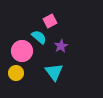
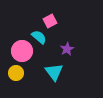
purple star: moved 6 px right, 3 px down
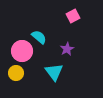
pink square: moved 23 px right, 5 px up
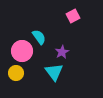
cyan semicircle: rotated 14 degrees clockwise
purple star: moved 5 px left, 3 px down
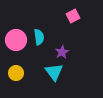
cyan semicircle: rotated 28 degrees clockwise
pink circle: moved 6 px left, 11 px up
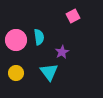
cyan triangle: moved 5 px left
